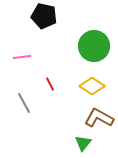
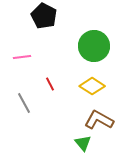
black pentagon: rotated 15 degrees clockwise
brown L-shape: moved 2 px down
green triangle: rotated 18 degrees counterclockwise
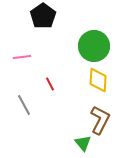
black pentagon: moved 1 px left; rotated 10 degrees clockwise
yellow diamond: moved 6 px right, 6 px up; rotated 60 degrees clockwise
gray line: moved 2 px down
brown L-shape: moved 1 px right; rotated 88 degrees clockwise
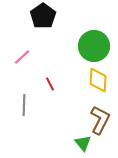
pink line: rotated 36 degrees counterclockwise
gray line: rotated 30 degrees clockwise
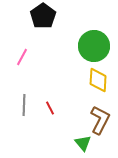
pink line: rotated 18 degrees counterclockwise
red line: moved 24 px down
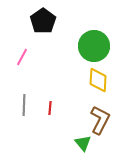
black pentagon: moved 5 px down
red line: rotated 32 degrees clockwise
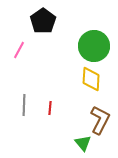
pink line: moved 3 px left, 7 px up
yellow diamond: moved 7 px left, 1 px up
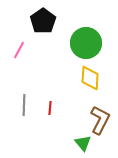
green circle: moved 8 px left, 3 px up
yellow diamond: moved 1 px left, 1 px up
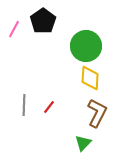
green circle: moved 3 px down
pink line: moved 5 px left, 21 px up
red line: moved 1 px left, 1 px up; rotated 32 degrees clockwise
brown L-shape: moved 3 px left, 7 px up
green triangle: rotated 24 degrees clockwise
